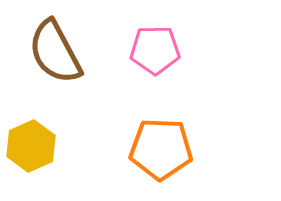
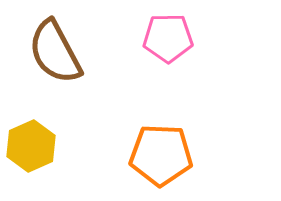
pink pentagon: moved 13 px right, 12 px up
orange pentagon: moved 6 px down
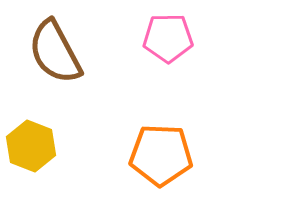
yellow hexagon: rotated 15 degrees counterclockwise
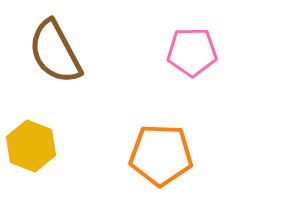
pink pentagon: moved 24 px right, 14 px down
